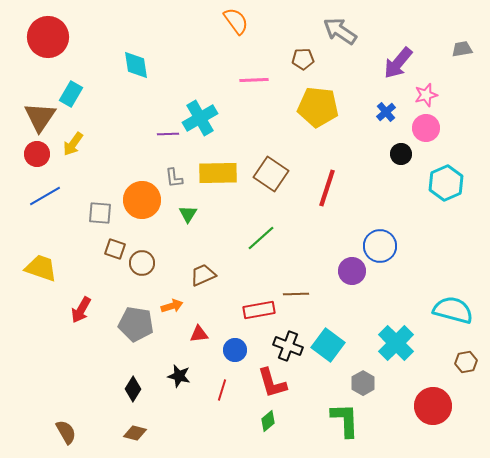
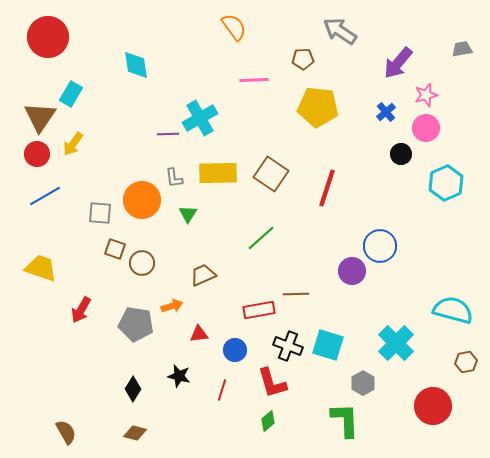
orange semicircle at (236, 21): moved 2 px left, 6 px down
cyan square at (328, 345): rotated 20 degrees counterclockwise
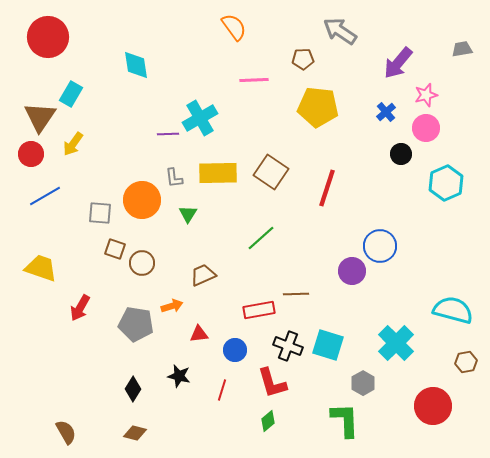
red circle at (37, 154): moved 6 px left
brown square at (271, 174): moved 2 px up
red arrow at (81, 310): moved 1 px left, 2 px up
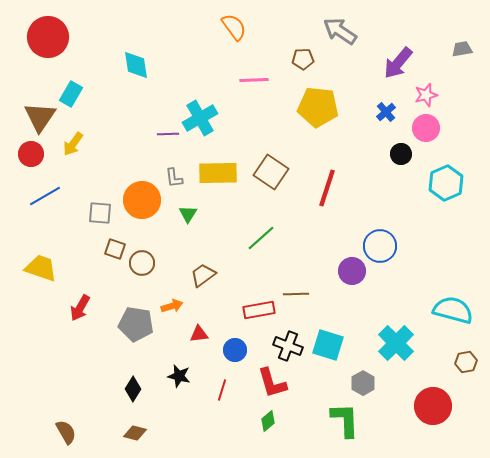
brown trapezoid at (203, 275): rotated 12 degrees counterclockwise
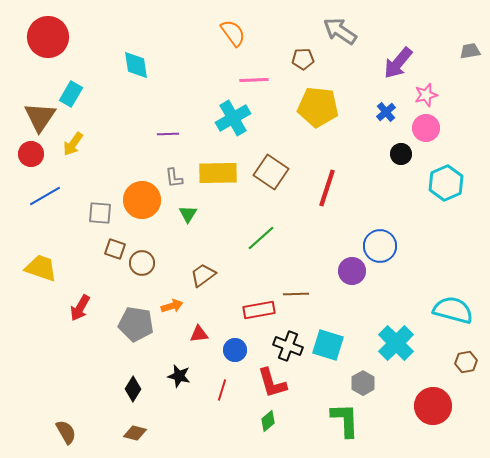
orange semicircle at (234, 27): moved 1 px left, 6 px down
gray trapezoid at (462, 49): moved 8 px right, 2 px down
cyan cross at (200, 118): moved 33 px right
